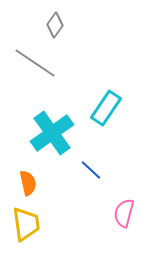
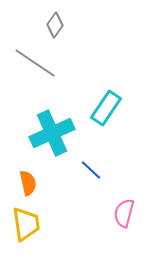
cyan cross: rotated 12 degrees clockwise
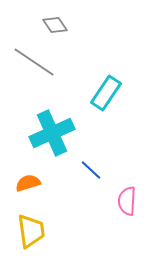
gray diamond: rotated 70 degrees counterclockwise
gray line: moved 1 px left, 1 px up
cyan rectangle: moved 15 px up
orange semicircle: rotated 95 degrees counterclockwise
pink semicircle: moved 3 px right, 12 px up; rotated 12 degrees counterclockwise
yellow trapezoid: moved 5 px right, 7 px down
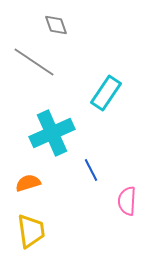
gray diamond: moved 1 px right; rotated 15 degrees clockwise
blue line: rotated 20 degrees clockwise
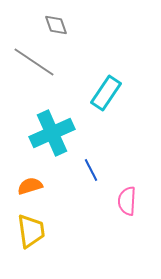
orange semicircle: moved 2 px right, 3 px down
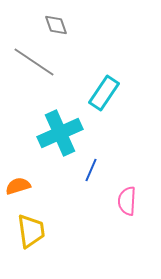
cyan rectangle: moved 2 px left
cyan cross: moved 8 px right
blue line: rotated 50 degrees clockwise
orange semicircle: moved 12 px left
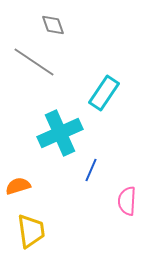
gray diamond: moved 3 px left
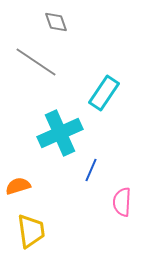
gray diamond: moved 3 px right, 3 px up
gray line: moved 2 px right
pink semicircle: moved 5 px left, 1 px down
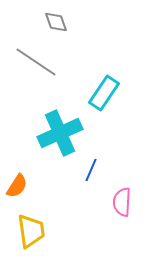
orange semicircle: moved 1 px left; rotated 140 degrees clockwise
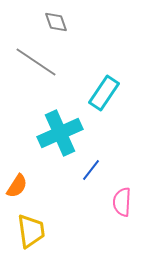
blue line: rotated 15 degrees clockwise
